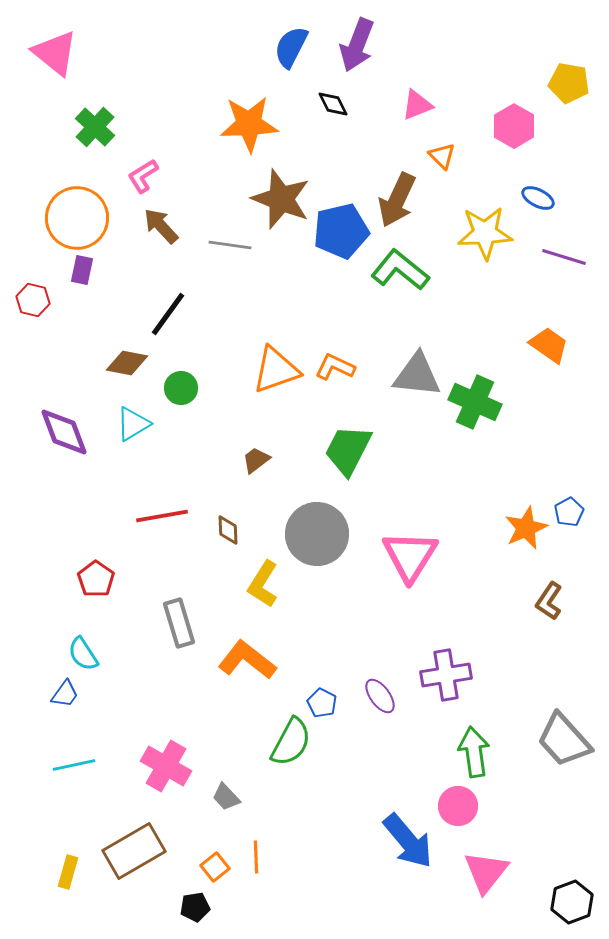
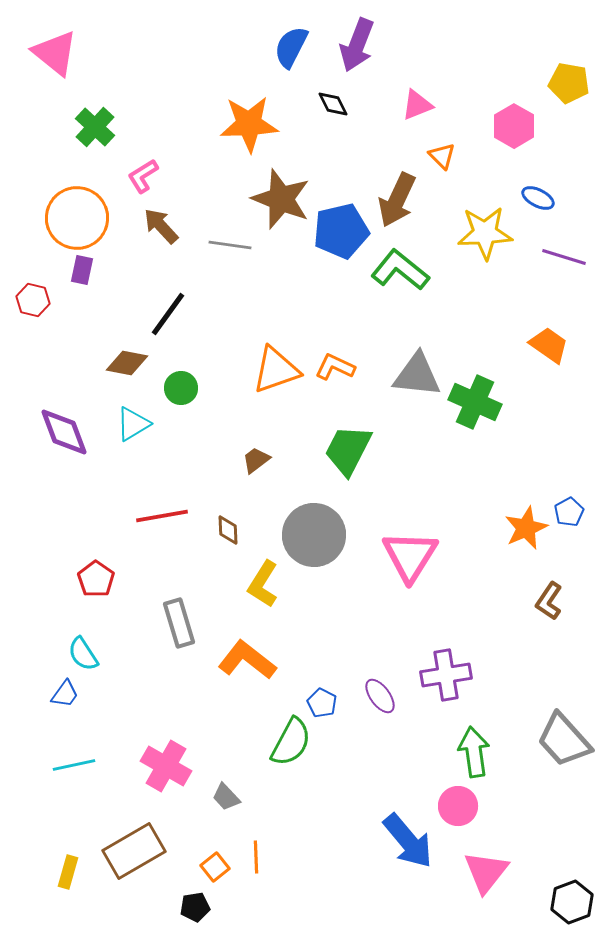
gray circle at (317, 534): moved 3 px left, 1 px down
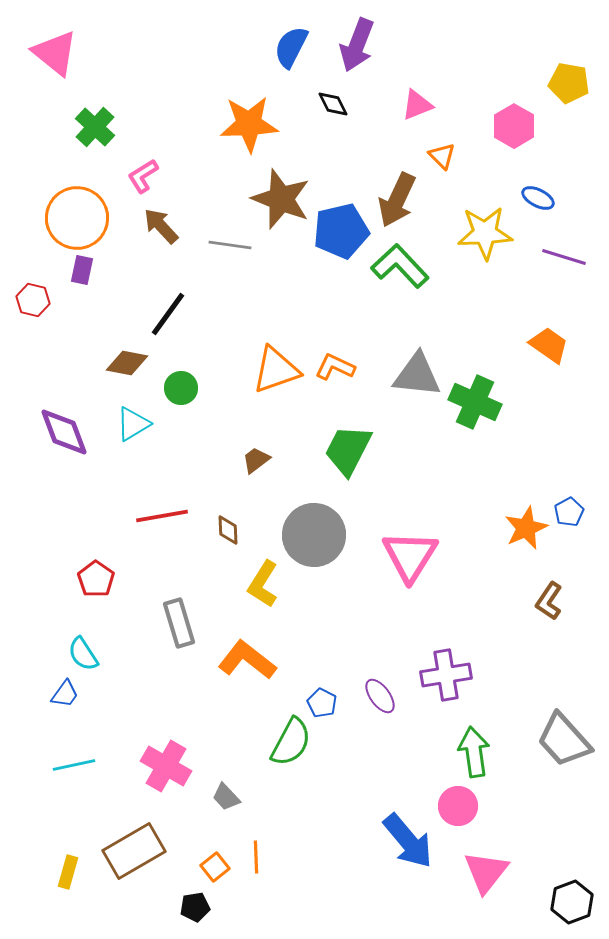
green L-shape at (400, 270): moved 4 px up; rotated 8 degrees clockwise
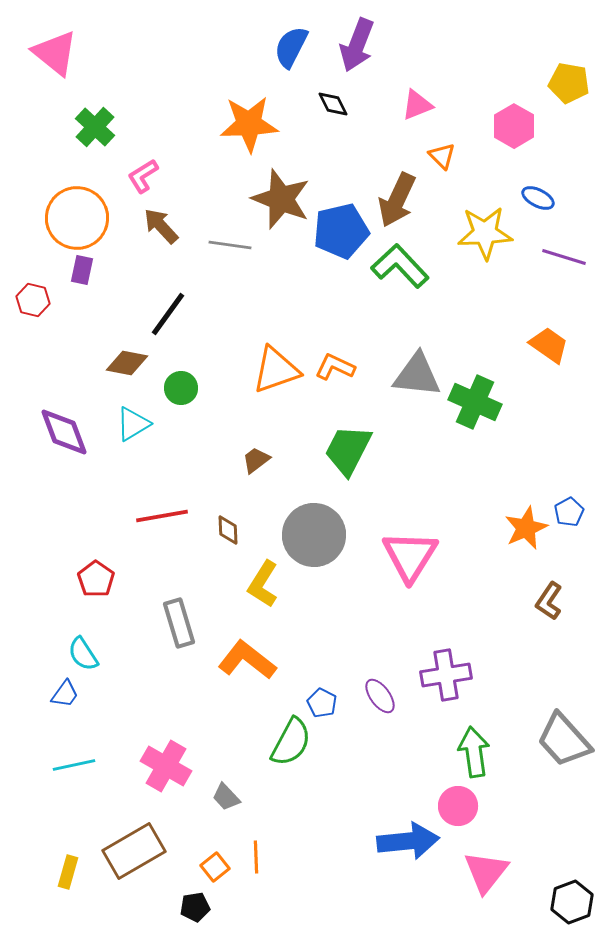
blue arrow at (408, 841): rotated 56 degrees counterclockwise
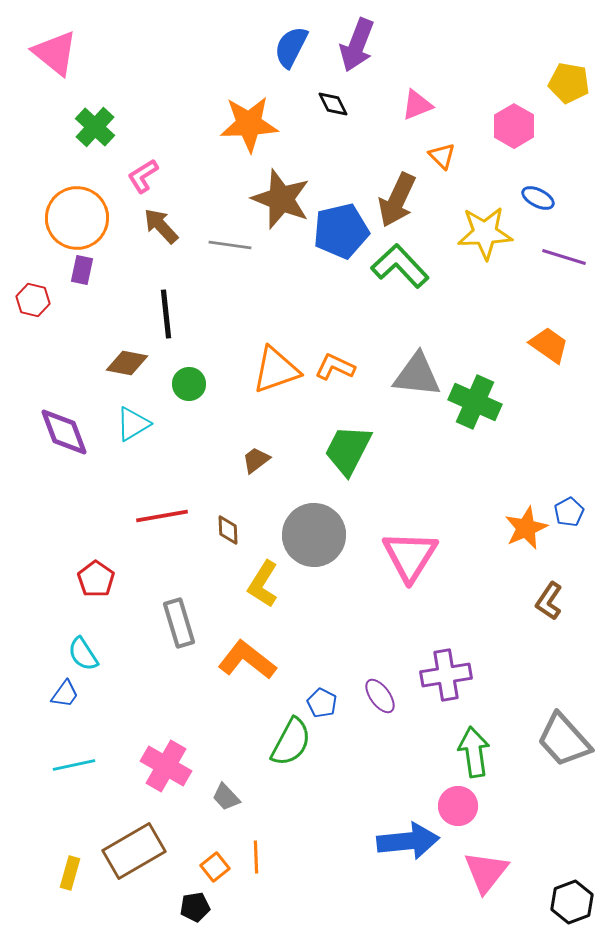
black line at (168, 314): moved 2 px left; rotated 42 degrees counterclockwise
green circle at (181, 388): moved 8 px right, 4 px up
yellow rectangle at (68, 872): moved 2 px right, 1 px down
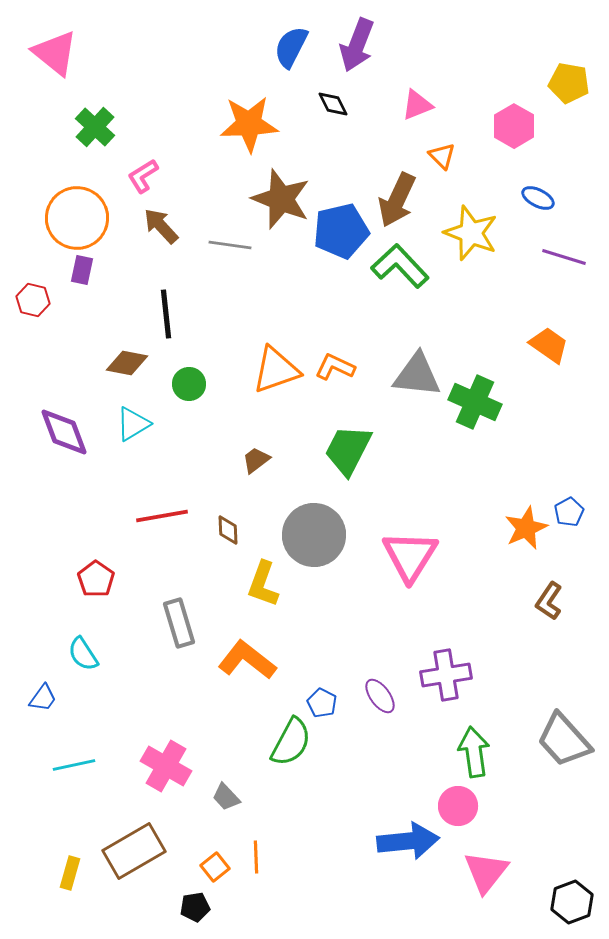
yellow star at (485, 233): moved 14 px left; rotated 24 degrees clockwise
yellow L-shape at (263, 584): rotated 12 degrees counterclockwise
blue trapezoid at (65, 694): moved 22 px left, 4 px down
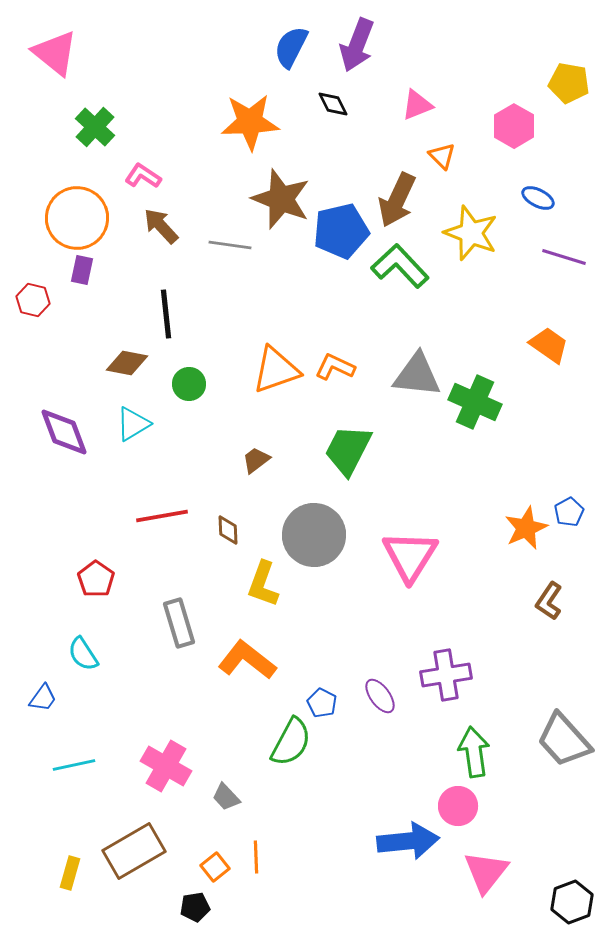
orange star at (249, 124): moved 1 px right, 2 px up
pink L-shape at (143, 176): rotated 66 degrees clockwise
